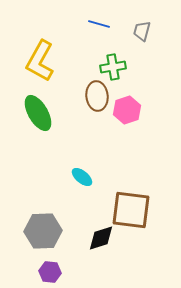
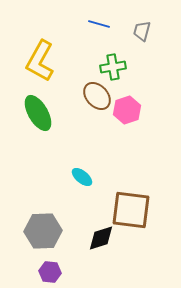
brown ellipse: rotated 36 degrees counterclockwise
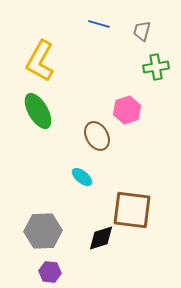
green cross: moved 43 px right
brown ellipse: moved 40 px down; rotated 12 degrees clockwise
green ellipse: moved 2 px up
brown square: moved 1 px right
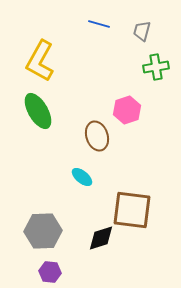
brown ellipse: rotated 12 degrees clockwise
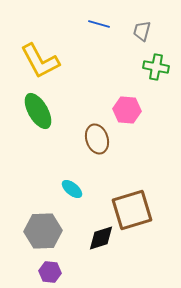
yellow L-shape: rotated 57 degrees counterclockwise
green cross: rotated 20 degrees clockwise
pink hexagon: rotated 24 degrees clockwise
brown ellipse: moved 3 px down
cyan ellipse: moved 10 px left, 12 px down
brown square: rotated 24 degrees counterclockwise
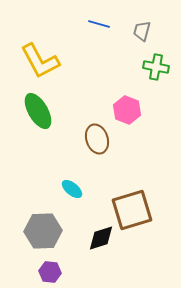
pink hexagon: rotated 16 degrees clockwise
